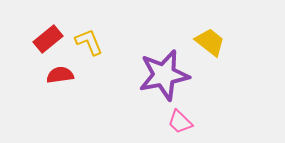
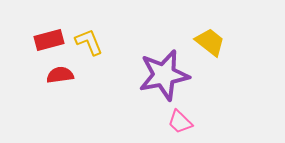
red rectangle: moved 1 px right, 1 px down; rotated 24 degrees clockwise
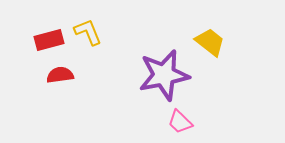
yellow L-shape: moved 1 px left, 10 px up
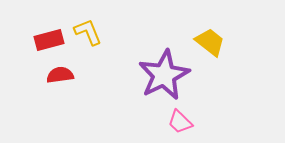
purple star: rotated 15 degrees counterclockwise
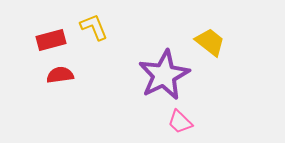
yellow L-shape: moved 6 px right, 5 px up
red rectangle: moved 2 px right
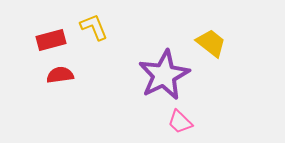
yellow trapezoid: moved 1 px right, 1 px down
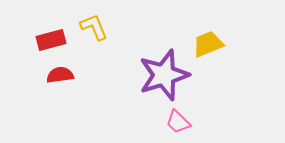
yellow trapezoid: moved 3 px left, 1 px down; rotated 60 degrees counterclockwise
purple star: rotated 9 degrees clockwise
pink trapezoid: moved 2 px left
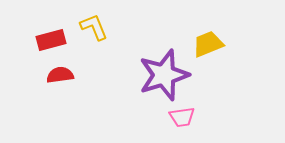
pink trapezoid: moved 4 px right, 5 px up; rotated 52 degrees counterclockwise
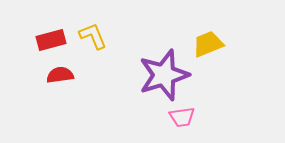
yellow L-shape: moved 1 px left, 9 px down
